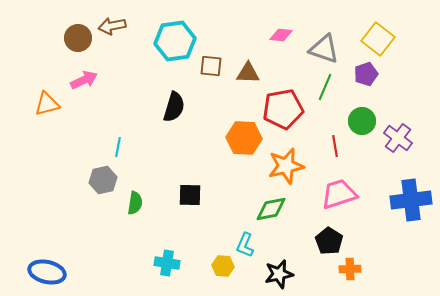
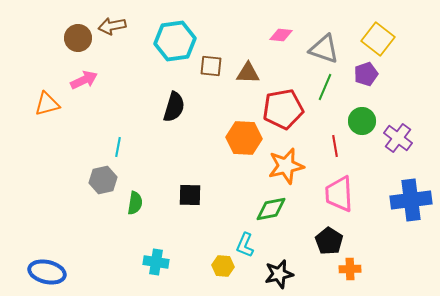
pink trapezoid: rotated 75 degrees counterclockwise
cyan cross: moved 11 px left, 1 px up
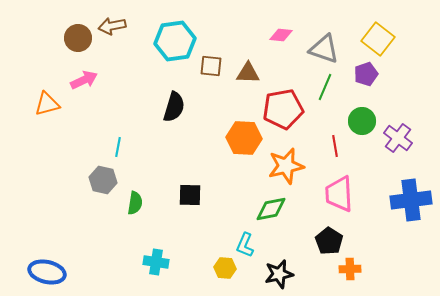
gray hexagon: rotated 24 degrees clockwise
yellow hexagon: moved 2 px right, 2 px down
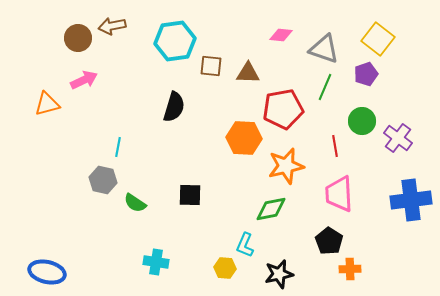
green semicircle: rotated 115 degrees clockwise
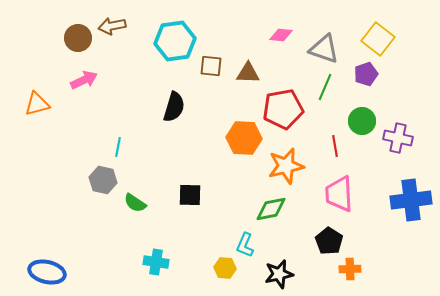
orange triangle: moved 10 px left
purple cross: rotated 24 degrees counterclockwise
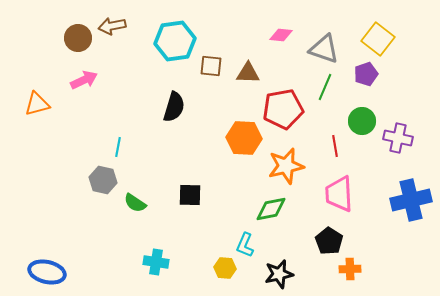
blue cross: rotated 6 degrees counterclockwise
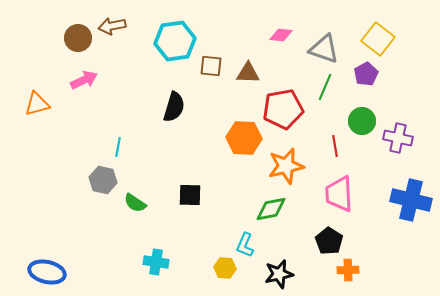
purple pentagon: rotated 10 degrees counterclockwise
blue cross: rotated 27 degrees clockwise
orange cross: moved 2 px left, 1 px down
